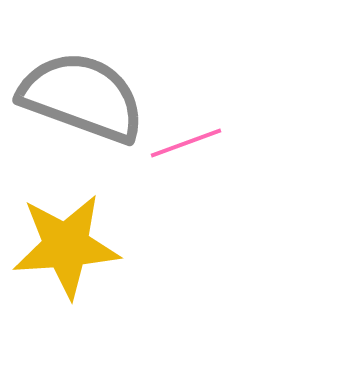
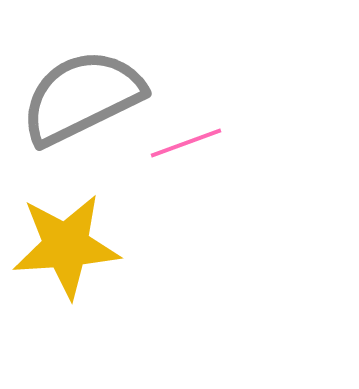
gray semicircle: rotated 46 degrees counterclockwise
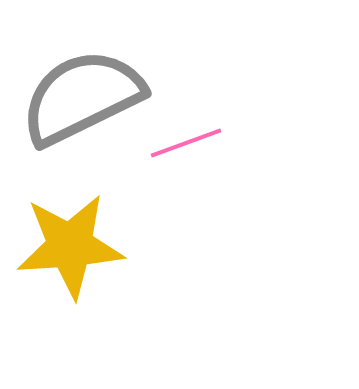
yellow star: moved 4 px right
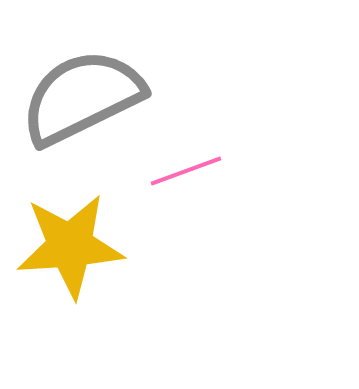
pink line: moved 28 px down
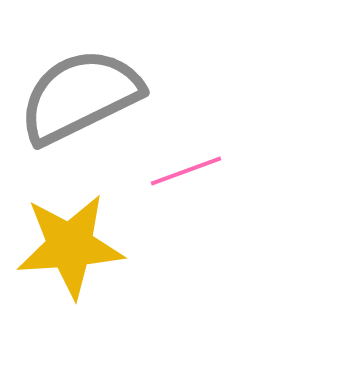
gray semicircle: moved 2 px left, 1 px up
